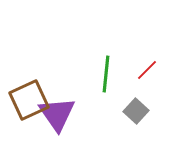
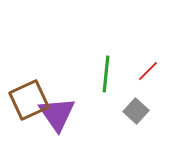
red line: moved 1 px right, 1 px down
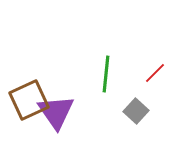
red line: moved 7 px right, 2 px down
purple triangle: moved 1 px left, 2 px up
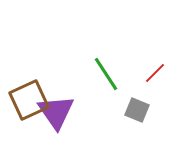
green line: rotated 39 degrees counterclockwise
gray square: moved 1 px right, 1 px up; rotated 20 degrees counterclockwise
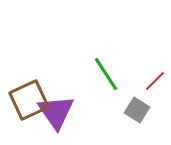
red line: moved 8 px down
gray square: rotated 10 degrees clockwise
